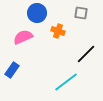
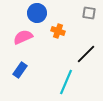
gray square: moved 8 px right
blue rectangle: moved 8 px right
cyan line: rotated 30 degrees counterclockwise
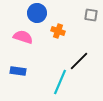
gray square: moved 2 px right, 2 px down
pink semicircle: rotated 42 degrees clockwise
black line: moved 7 px left, 7 px down
blue rectangle: moved 2 px left, 1 px down; rotated 63 degrees clockwise
cyan line: moved 6 px left
